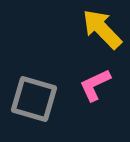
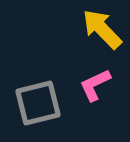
gray square: moved 4 px right, 4 px down; rotated 30 degrees counterclockwise
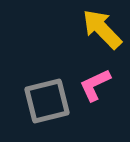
gray square: moved 9 px right, 2 px up
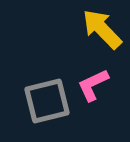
pink L-shape: moved 2 px left
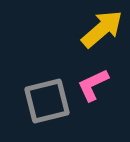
yellow arrow: rotated 93 degrees clockwise
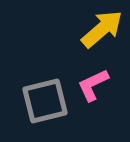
gray square: moved 2 px left
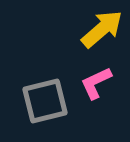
pink L-shape: moved 3 px right, 2 px up
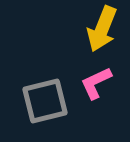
yellow arrow: rotated 153 degrees clockwise
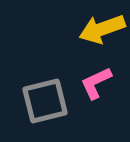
yellow arrow: rotated 48 degrees clockwise
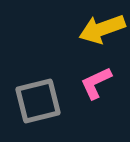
gray square: moved 7 px left
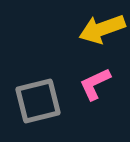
pink L-shape: moved 1 px left, 1 px down
